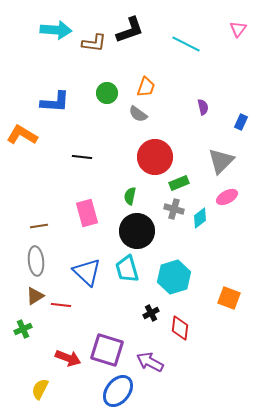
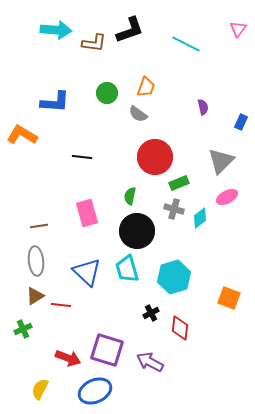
blue ellipse: moved 23 px left; rotated 28 degrees clockwise
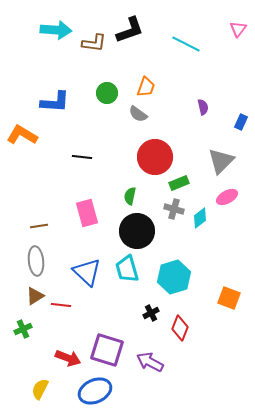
red diamond: rotated 15 degrees clockwise
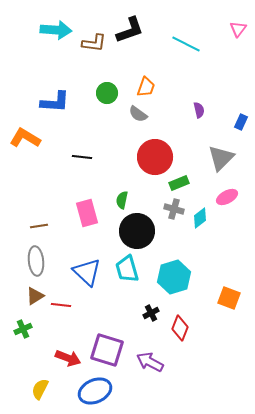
purple semicircle: moved 4 px left, 3 px down
orange L-shape: moved 3 px right, 3 px down
gray triangle: moved 3 px up
green semicircle: moved 8 px left, 4 px down
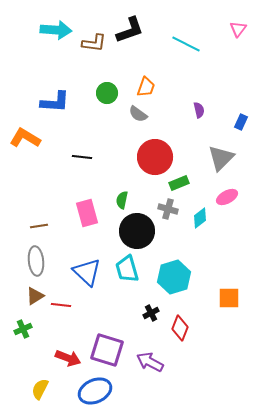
gray cross: moved 6 px left
orange square: rotated 20 degrees counterclockwise
